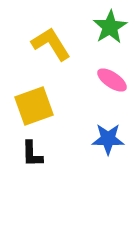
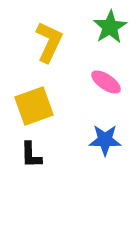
yellow L-shape: moved 2 px left, 2 px up; rotated 57 degrees clockwise
pink ellipse: moved 6 px left, 2 px down
blue star: moved 3 px left, 1 px down
black L-shape: moved 1 px left, 1 px down
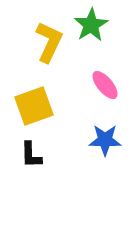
green star: moved 19 px left, 2 px up
pink ellipse: moved 1 px left, 3 px down; rotated 16 degrees clockwise
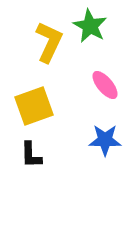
green star: moved 1 px left, 1 px down; rotated 12 degrees counterclockwise
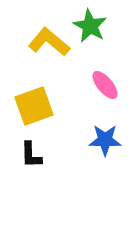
yellow L-shape: rotated 75 degrees counterclockwise
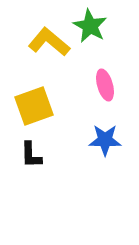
pink ellipse: rotated 24 degrees clockwise
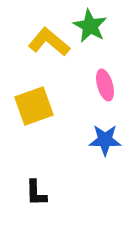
black L-shape: moved 5 px right, 38 px down
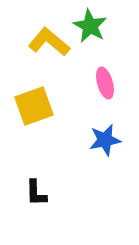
pink ellipse: moved 2 px up
blue star: rotated 12 degrees counterclockwise
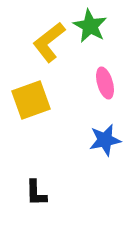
yellow L-shape: rotated 78 degrees counterclockwise
yellow square: moved 3 px left, 6 px up
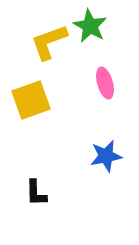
yellow L-shape: rotated 18 degrees clockwise
blue star: moved 1 px right, 16 px down
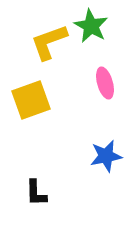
green star: moved 1 px right
